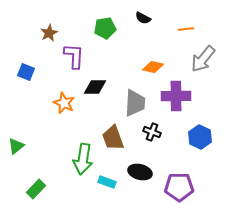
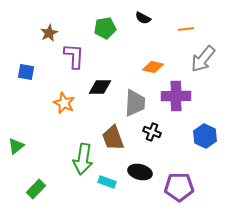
blue square: rotated 12 degrees counterclockwise
black diamond: moved 5 px right
blue hexagon: moved 5 px right, 1 px up
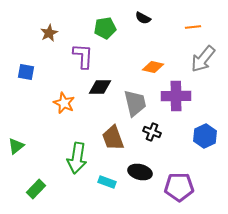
orange line: moved 7 px right, 2 px up
purple L-shape: moved 9 px right
gray trapezoid: rotated 16 degrees counterclockwise
blue hexagon: rotated 10 degrees clockwise
green arrow: moved 6 px left, 1 px up
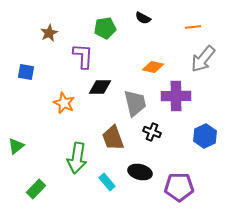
cyan rectangle: rotated 30 degrees clockwise
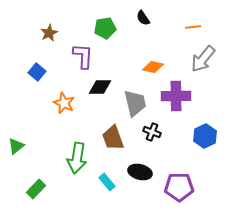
black semicircle: rotated 28 degrees clockwise
blue square: moved 11 px right; rotated 30 degrees clockwise
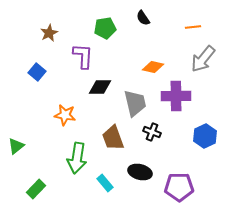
orange star: moved 1 px right, 12 px down; rotated 15 degrees counterclockwise
cyan rectangle: moved 2 px left, 1 px down
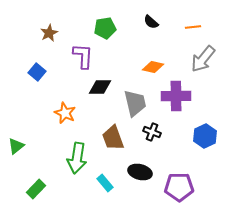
black semicircle: moved 8 px right, 4 px down; rotated 14 degrees counterclockwise
orange star: moved 2 px up; rotated 15 degrees clockwise
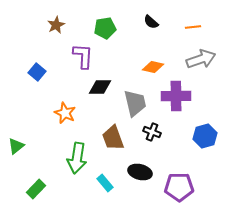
brown star: moved 7 px right, 8 px up
gray arrow: moved 2 px left; rotated 148 degrees counterclockwise
blue hexagon: rotated 10 degrees clockwise
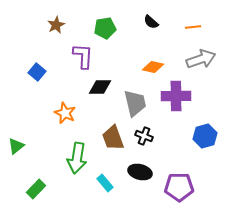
black cross: moved 8 px left, 4 px down
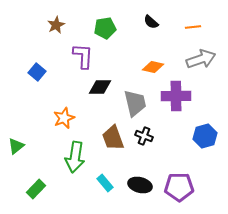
orange star: moved 1 px left, 5 px down; rotated 25 degrees clockwise
green arrow: moved 2 px left, 1 px up
black ellipse: moved 13 px down
